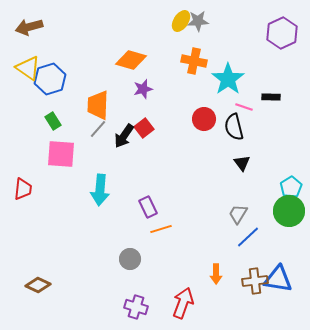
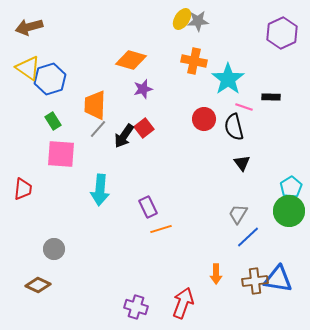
yellow ellipse: moved 1 px right, 2 px up
orange trapezoid: moved 3 px left
gray circle: moved 76 px left, 10 px up
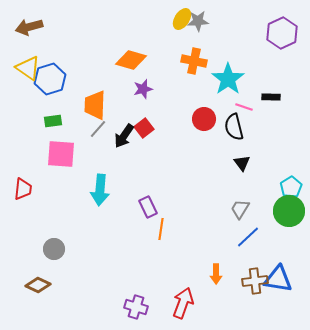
green rectangle: rotated 66 degrees counterclockwise
gray trapezoid: moved 2 px right, 5 px up
orange line: rotated 65 degrees counterclockwise
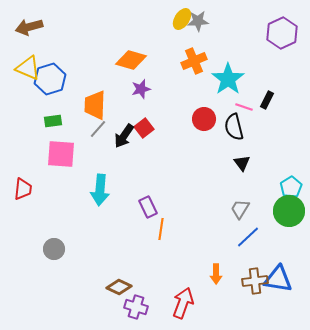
orange cross: rotated 35 degrees counterclockwise
yellow triangle: rotated 12 degrees counterclockwise
purple star: moved 2 px left
black rectangle: moved 4 px left, 3 px down; rotated 66 degrees counterclockwise
brown diamond: moved 81 px right, 2 px down
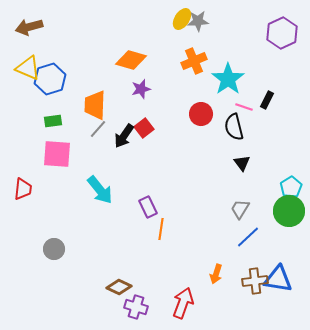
red circle: moved 3 px left, 5 px up
pink square: moved 4 px left
cyan arrow: rotated 44 degrees counterclockwise
orange arrow: rotated 18 degrees clockwise
